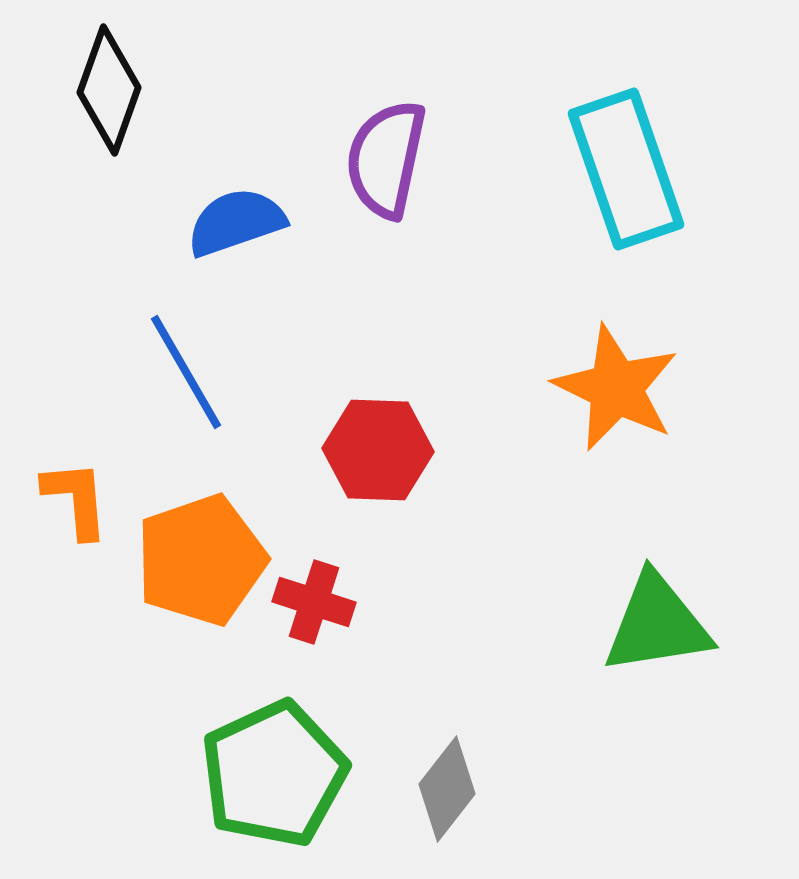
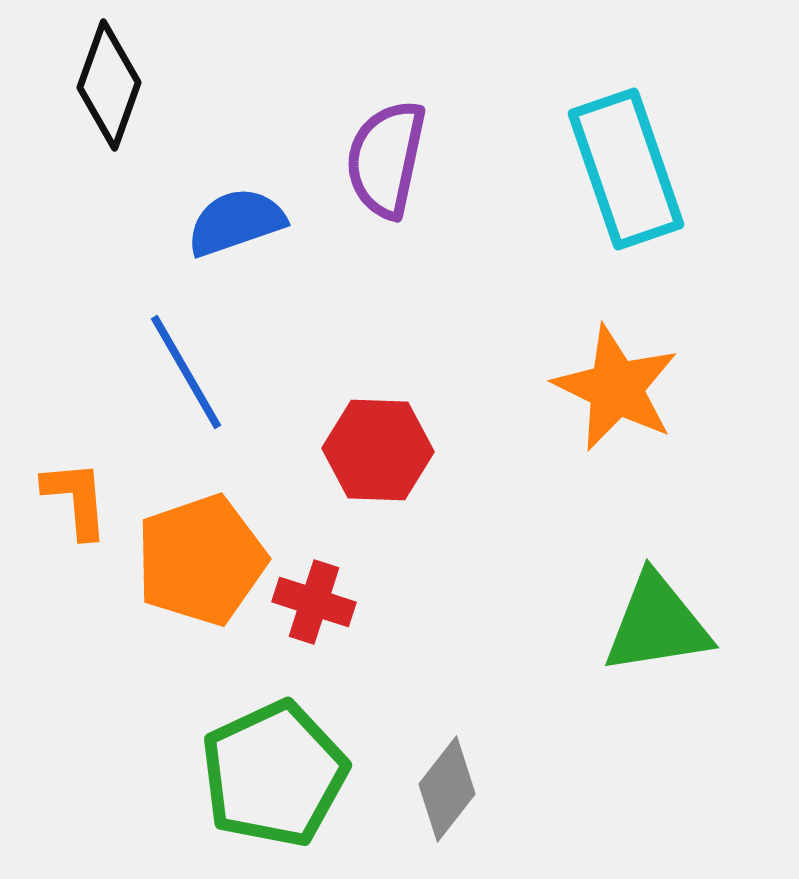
black diamond: moved 5 px up
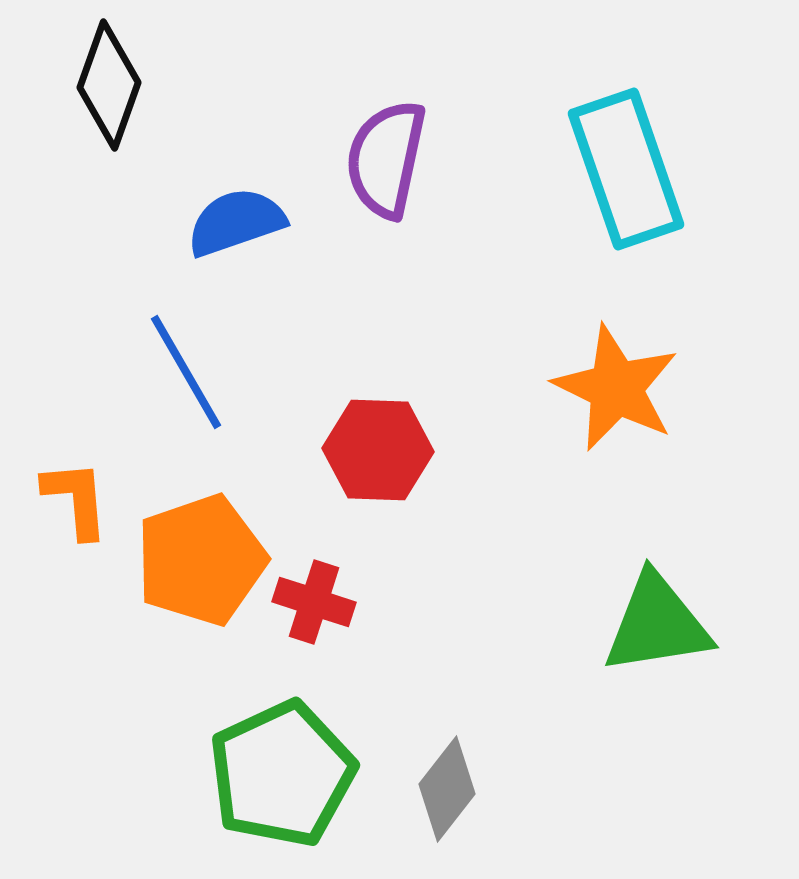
green pentagon: moved 8 px right
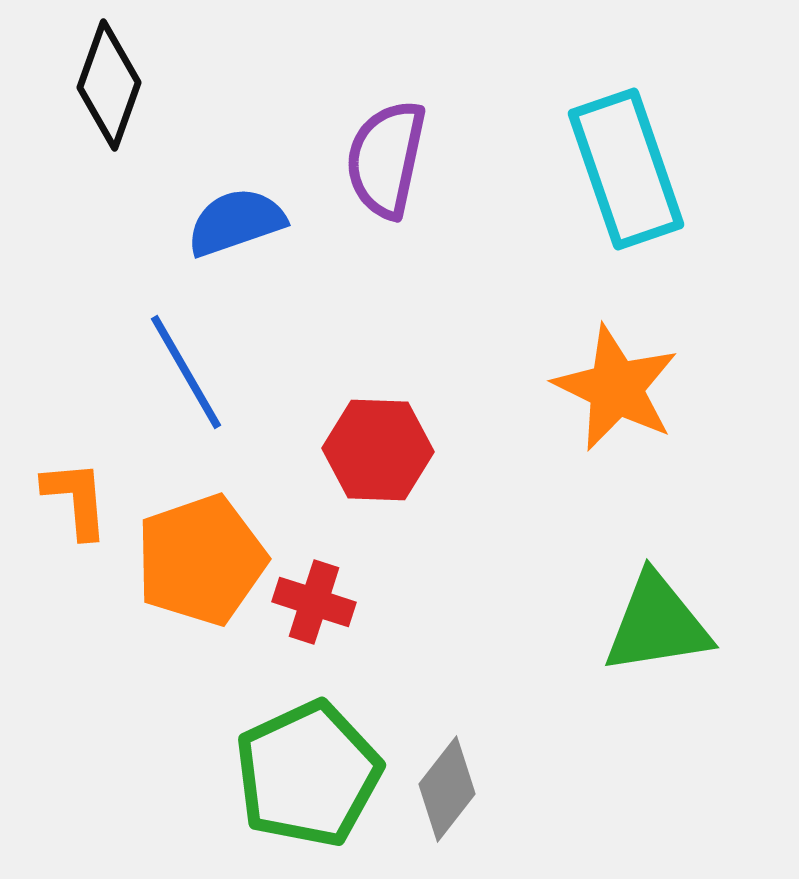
green pentagon: moved 26 px right
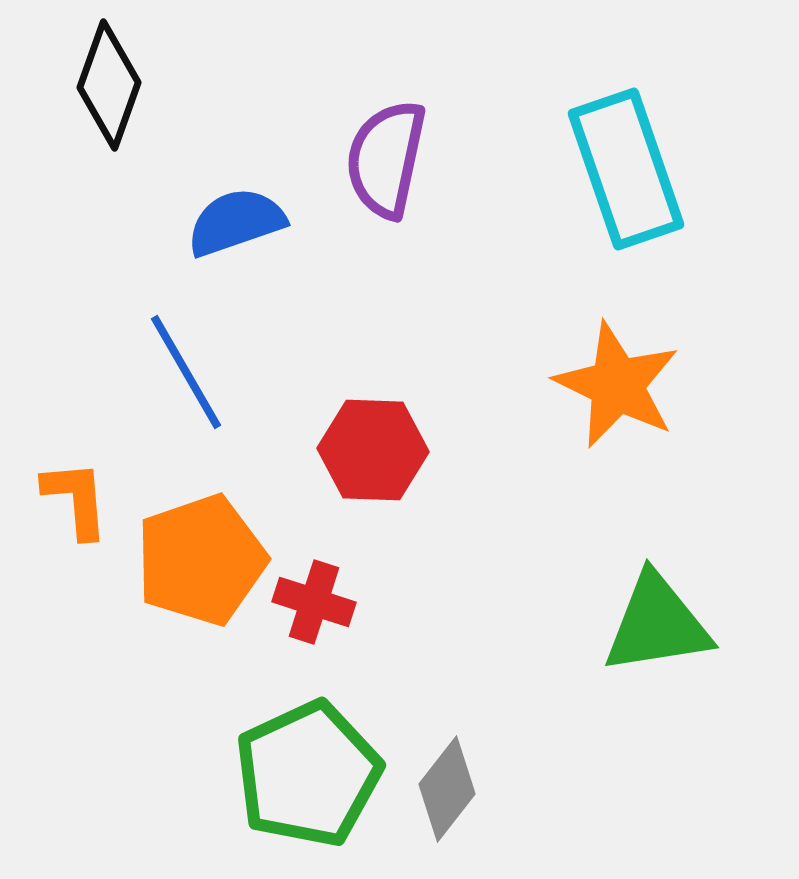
orange star: moved 1 px right, 3 px up
red hexagon: moved 5 px left
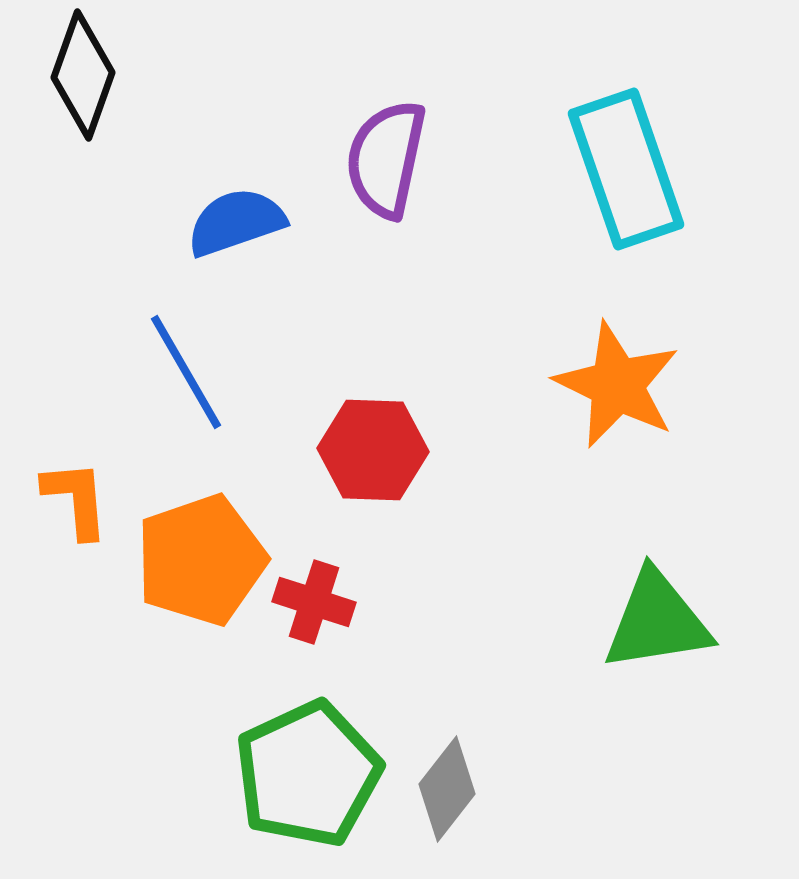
black diamond: moved 26 px left, 10 px up
green triangle: moved 3 px up
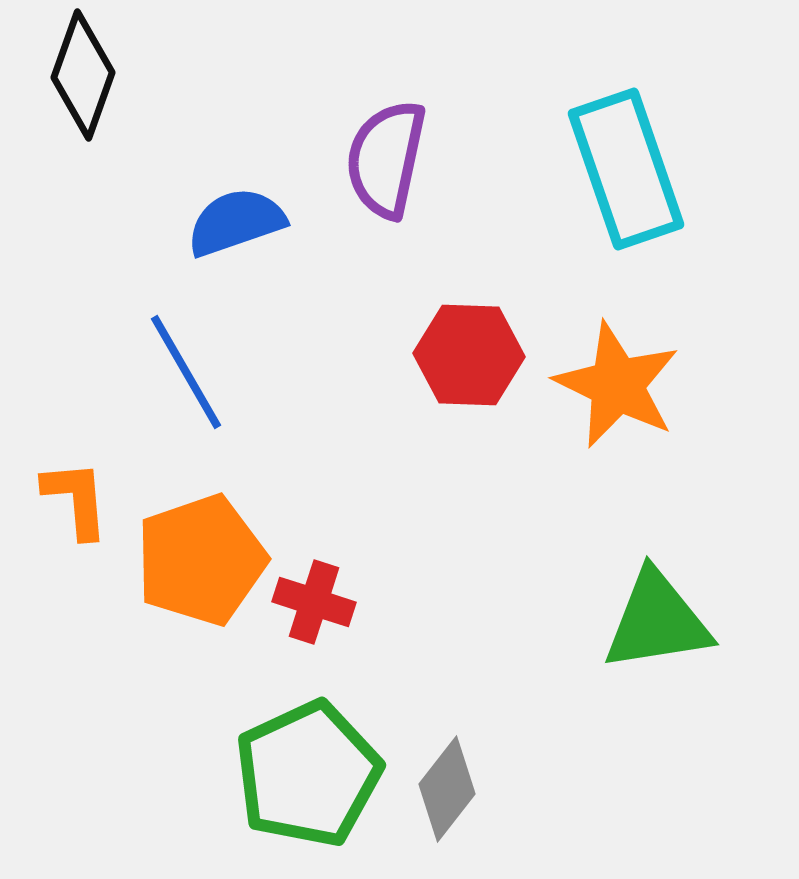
red hexagon: moved 96 px right, 95 px up
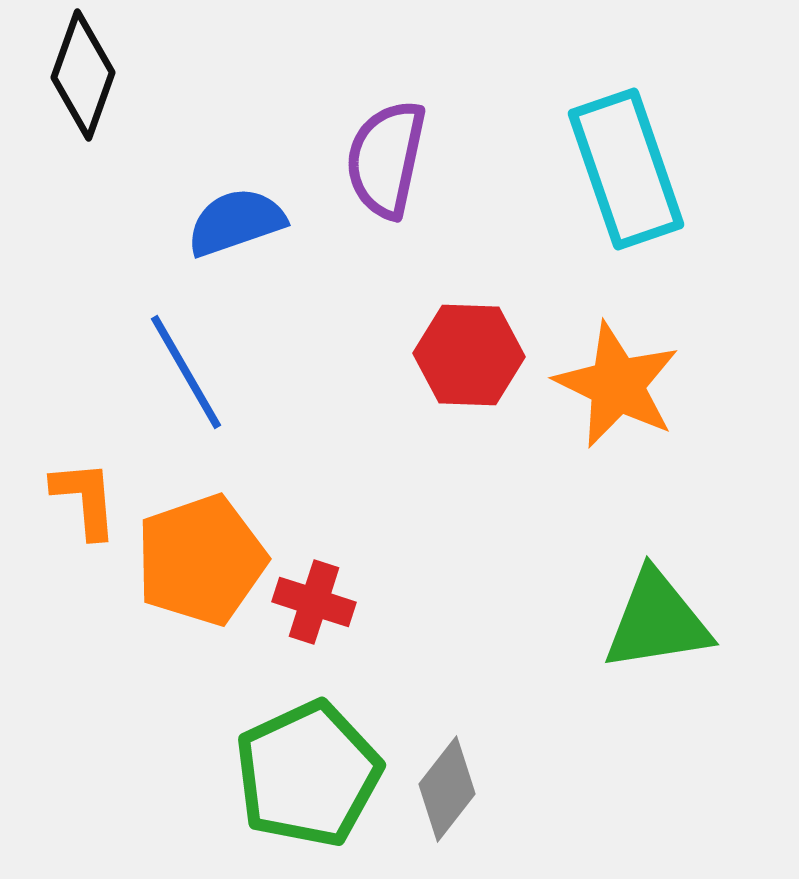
orange L-shape: moved 9 px right
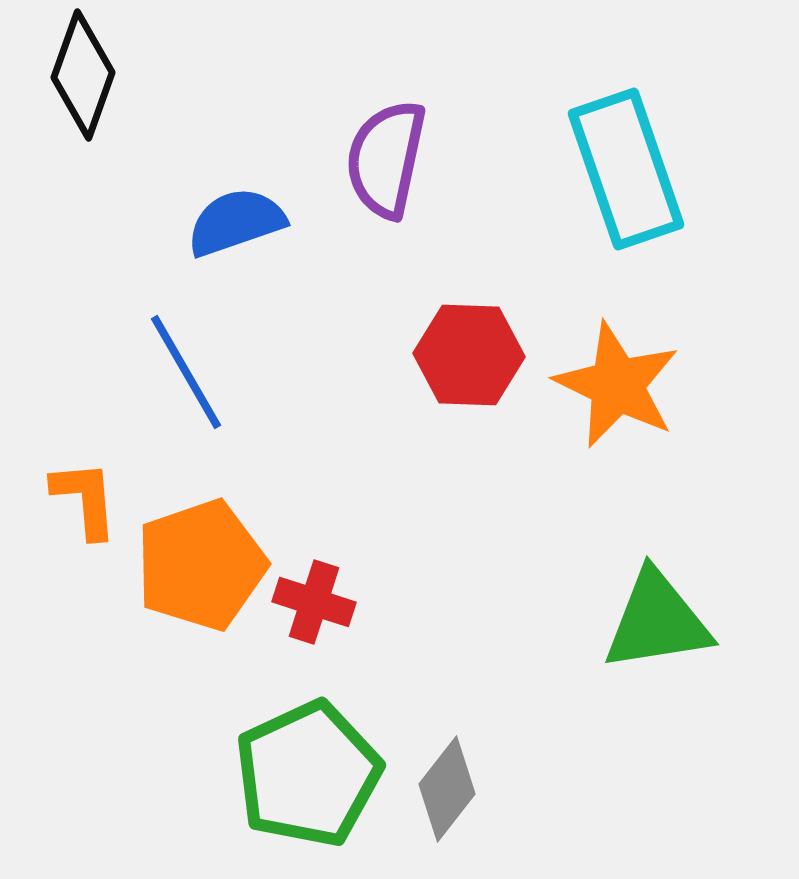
orange pentagon: moved 5 px down
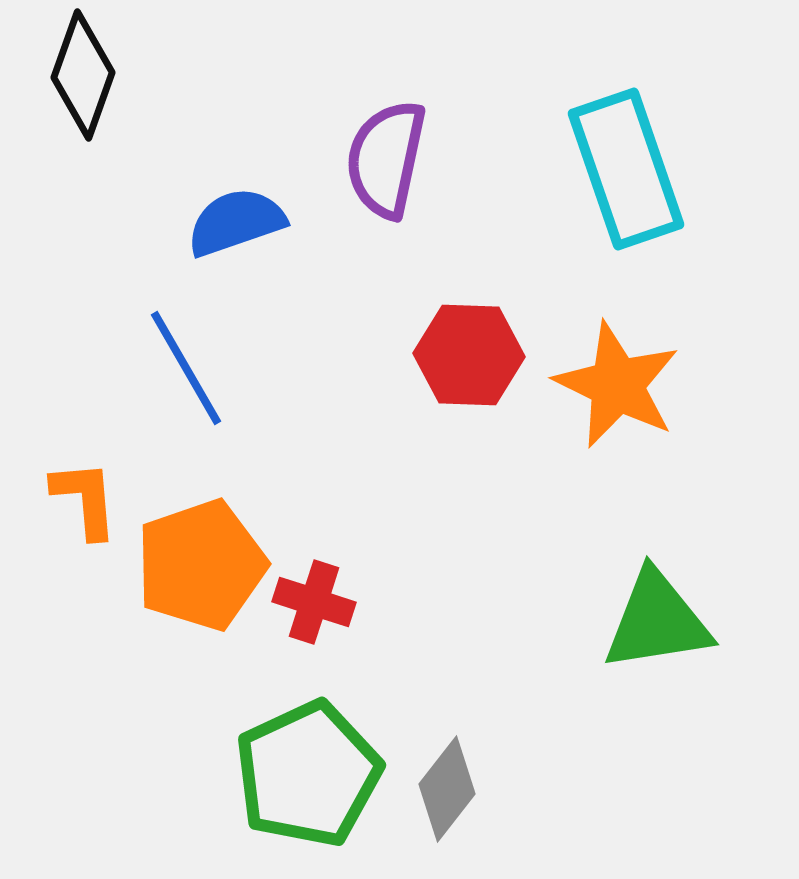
blue line: moved 4 px up
